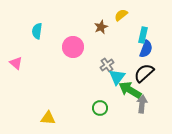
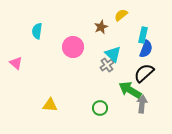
cyan triangle: moved 4 px left, 23 px up; rotated 24 degrees counterclockwise
yellow triangle: moved 2 px right, 13 px up
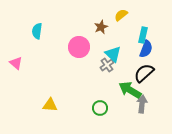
pink circle: moved 6 px right
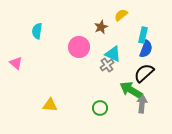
cyan triangle: rotated 18 degrees counterclockwise
green arrow: moved 1 px right
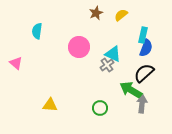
brown star: moved 5 px left, 14 px up
blue semicircle: moved 1 px up
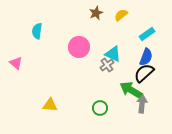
cyan rectangle: moved 4 px right, 1 px up; rotated 42 degrees clockwise
blue semicircle: moved 9 px down
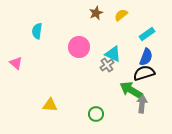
black semicircle: rotated 25 degrees clockwise
green circle: moved 4 px left, 6 px down
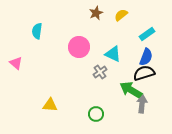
gray cross: moved 7 px left, 7 px down
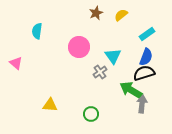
cyan triangle: moved 2 px down; rotated 30 degrees clockwise
green circle: moved 5 px left
